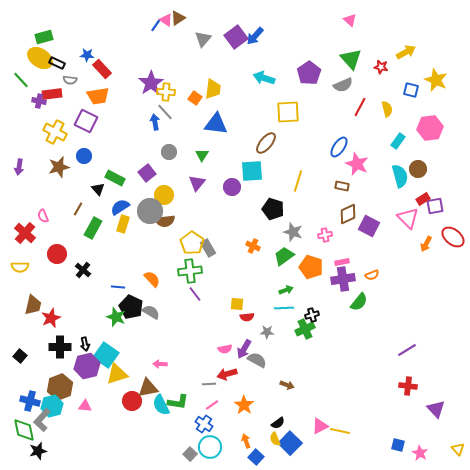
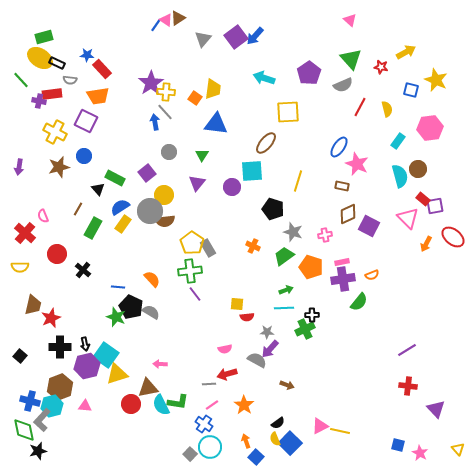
red rectangle at (423, 199): rotated 72 degrees clockwise
yellow rectangle at (123, 224): rotated 18 degrees clockwise
black cross at (312, 315): rotated 16 degrees clockwise
purple arrow at (244, 349): moved 26 px right; rotated 12 degrees clockwise
red circle at (132, 401): moved 1 px left, 3 px down
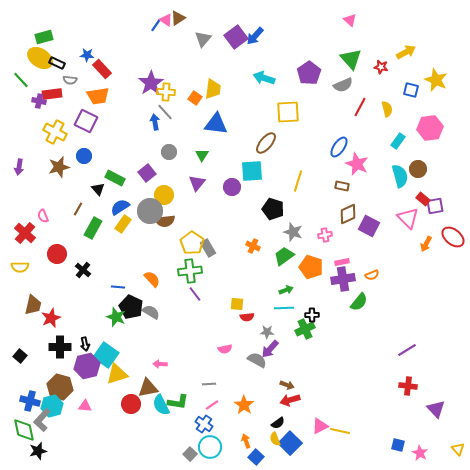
red arrow at (227, 374): moved 63 px right, 26 px down
brown hexagon at (60, 387): rotated 25 degrees counterclockwise
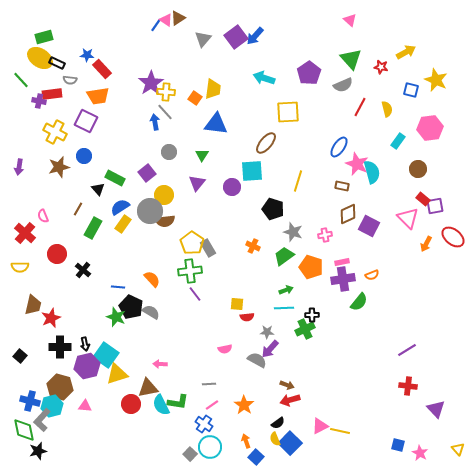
cyan semicircle at (400, 176): moved 28 px left, 4 px up
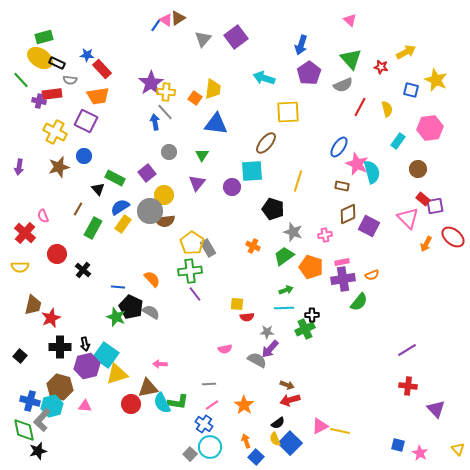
blue arrow at (255, 36): moved 46 px right, 9 px down; rotated 24 degrees counterclockwise
cyan semicircle at (161, 405): moved 1 px right, 2 px up
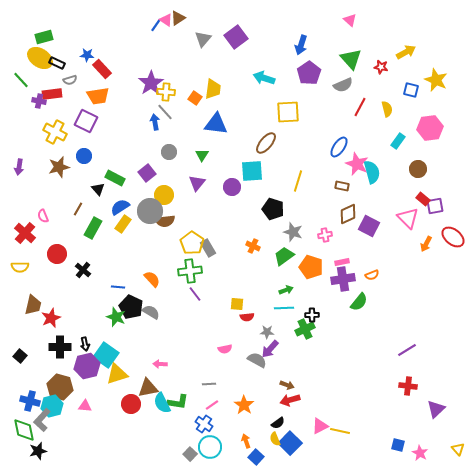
gray semicircle at (70, 80): rotated 24 degrees counterclockwise
purple triangle at (436, 409): rotated 30 degrees clockwise
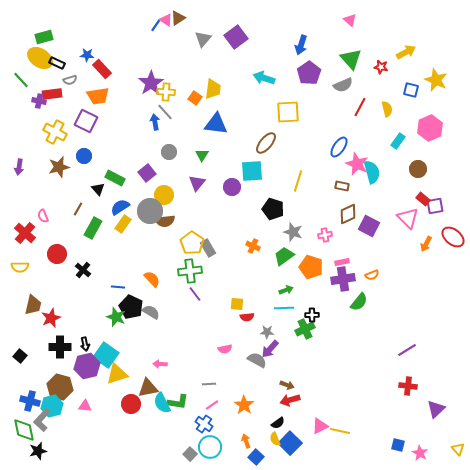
pink hexagon at (430, 128): rotated 15 degrees counterclockwise
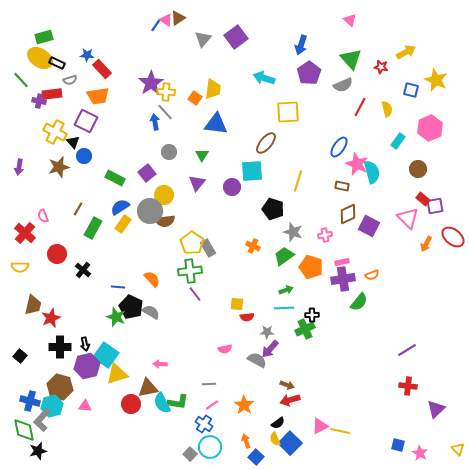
black triangle at (98, 189): moved 25 px left, 47 px up
